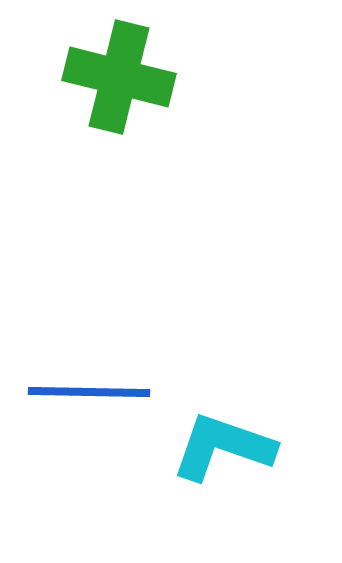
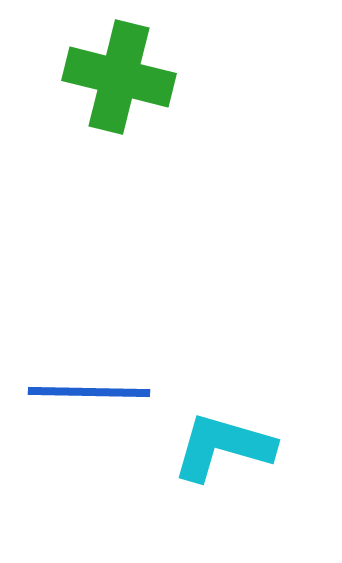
cyan L-shape: rotated 3 degrees counterclockwise
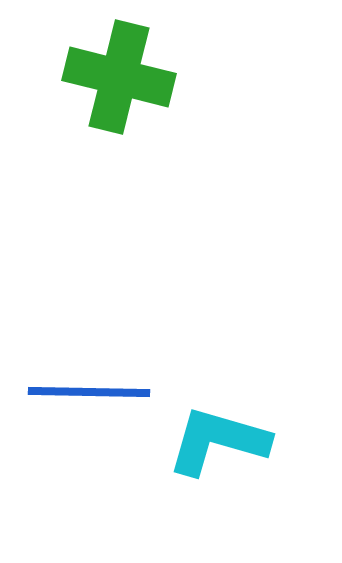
cyan L-shape: moved 5 px left, 6 px up
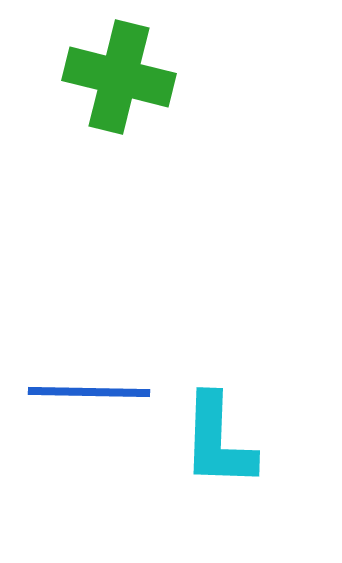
cyan L-shape: rotated 104 degrees counterclockwise
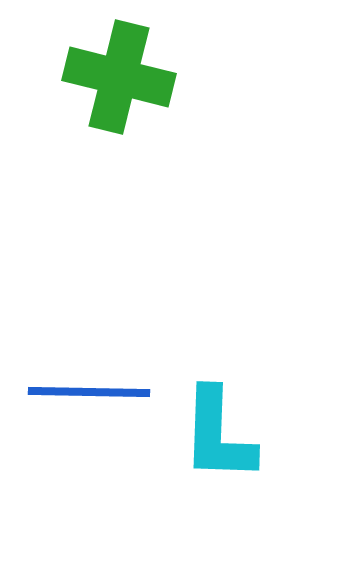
cyan L-shape: moved 6 px up
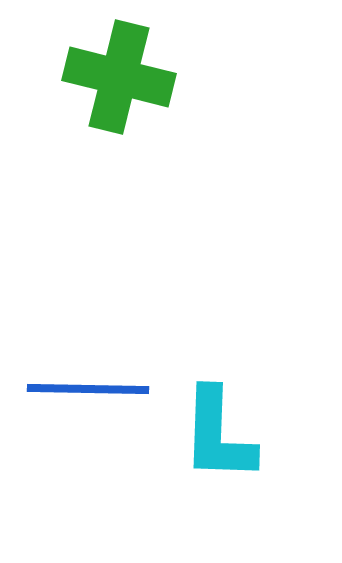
blue line: moved 1 px left, 3 px up
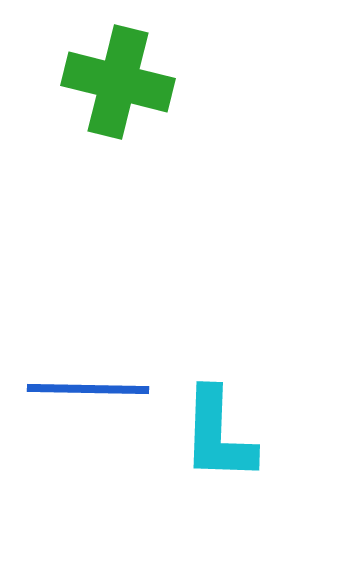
green cross: moved 1 px left, 5 px down
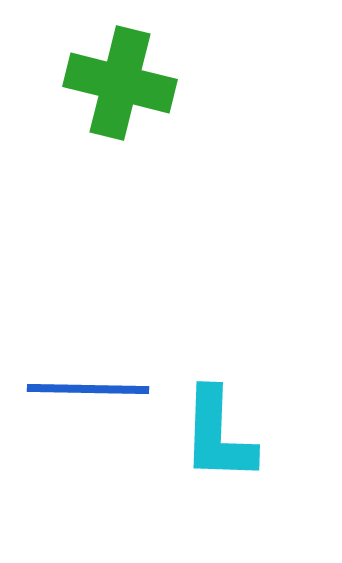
green cross: moved 2 px right, 1 px down
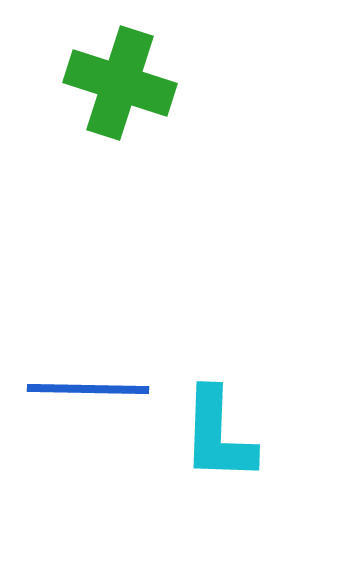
green cross: rotated 4 degrees clockwise
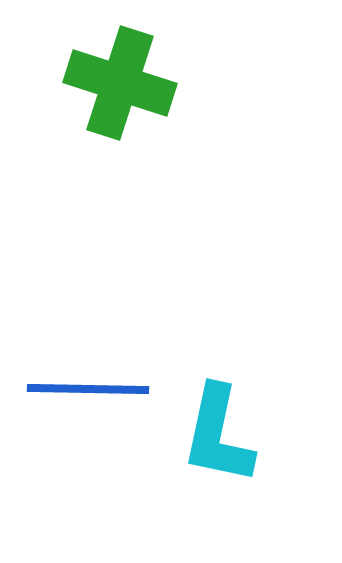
cyan L-shape: rotated 10 degrees clockwise
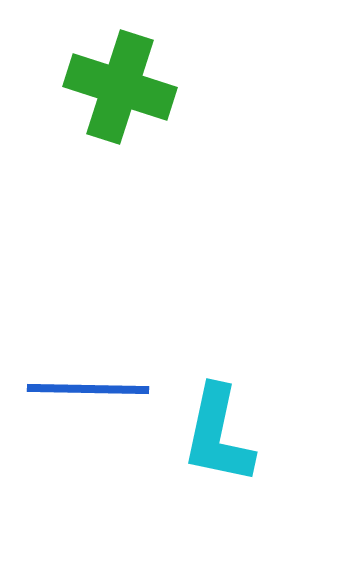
green cross: moved 4 px down
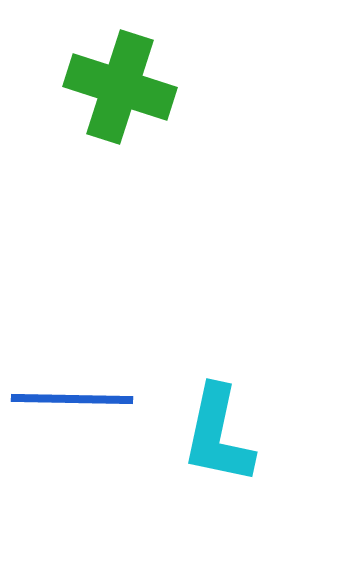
blue line: moved 16 px left, 10 px down
